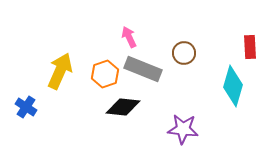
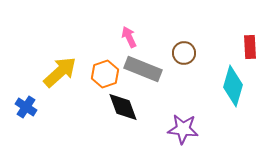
yellow arrow: moved 1 px down; rotated 24 degrees clockwise
black diamond: rotated 64 degrees clockwise
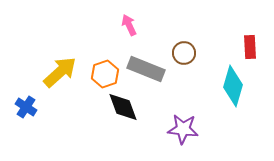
pink arrow: moved 12 px up
gray rectangle: moved 3 px right
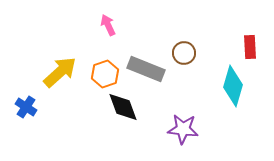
pink arrow: moved 21 px left
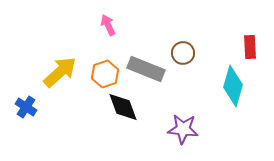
brown circle: moved 1 px left
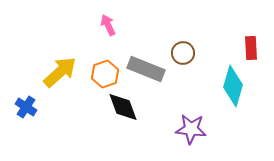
red rectangle: moved 1 px right, 1 px down
purple star: moved 8 px right
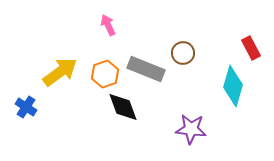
red rectangle: rotated 25 degrees counterclockwise
yellow arrow: rotated 6 degrees clockwise
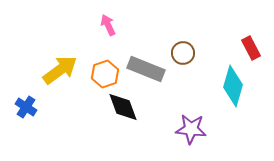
yellow arrow: moved 2 px up
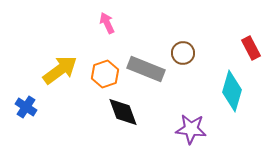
pink arrow: moved 1 px left, 2 px up
cyan diamond: moved 1 px left, 5 px down
black diamond: moved 5 px down
